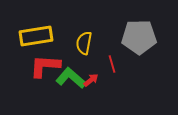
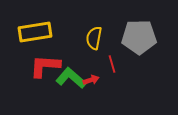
yellow rectangle: moved 1 px left, 4 px up
yellow semicircle: moved 10 px right, 5 px up
red arrow: rotated 21 degrees clockwise
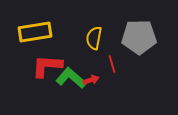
red L-shape: moved 2 px right
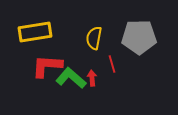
red arrow: moved 1 px right, 2 px up; rotated 77 degrees counterclockwise
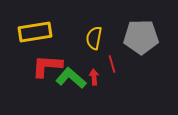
gray pentagon: moved 2 px right
red arrow: moved 2 px right, 1 px up
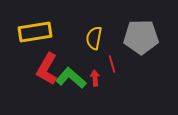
red L-shape: moved 3 px down; rotated 64 degrees counterclockwise
red arrow: moved 1 px right, 1 px down
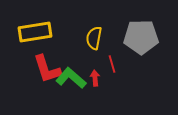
red L-shape: rotated 48 degrees counterclockwise
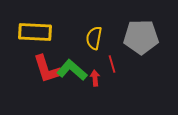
yellow rectangle: rotated 12 degrees clockwise
green L-shape: moved 1 px right, 8 px up
